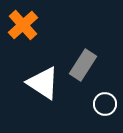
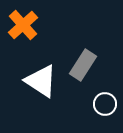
white triangle: moved 2 px left, 2 px up
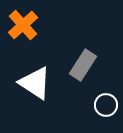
white triangle: moved 6 px left, 2 px down
white circle: moved 1 px right, 1 px down
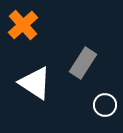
gray rectangle: moved 2 px up
white circle: moved 1 px left
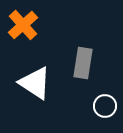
gray rectangle: rotated 24 degrees counterclockwise
white circle: moved 1 px down
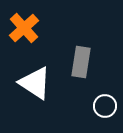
orange cross: moved 1 px right, 3 px down
gray rectangle: moved 2 px left, 1 px up
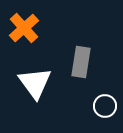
white triangle: rotated 21 degrees clockwise
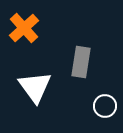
white triangle: moved 4 px down
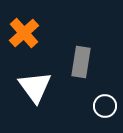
orange cross: moved 5 px down
